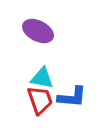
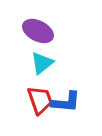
cyan triangle: moved 15 px up; rotated 50 degrees counterclockwise
blue L-shape: moved 6 px left, 5 px down
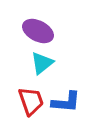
red trapezoid: moved 9 px left, 1 px down
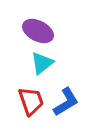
blue L-shape: rotated 36 degrees counterclockwise
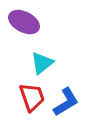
purple ellipse: moved 14 px left, 9 px up
red trapezoid: moved 1 px right, 4 px up
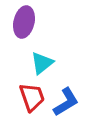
purple ellipse: rotated 76 degrees clockwise
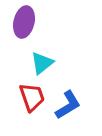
blue L-shape: moved 2 px right, 3 px down
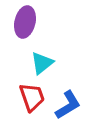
purple ellipse: moved 1 px right
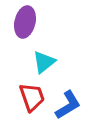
cyan triangle: moved 2 px right, 1 px up
